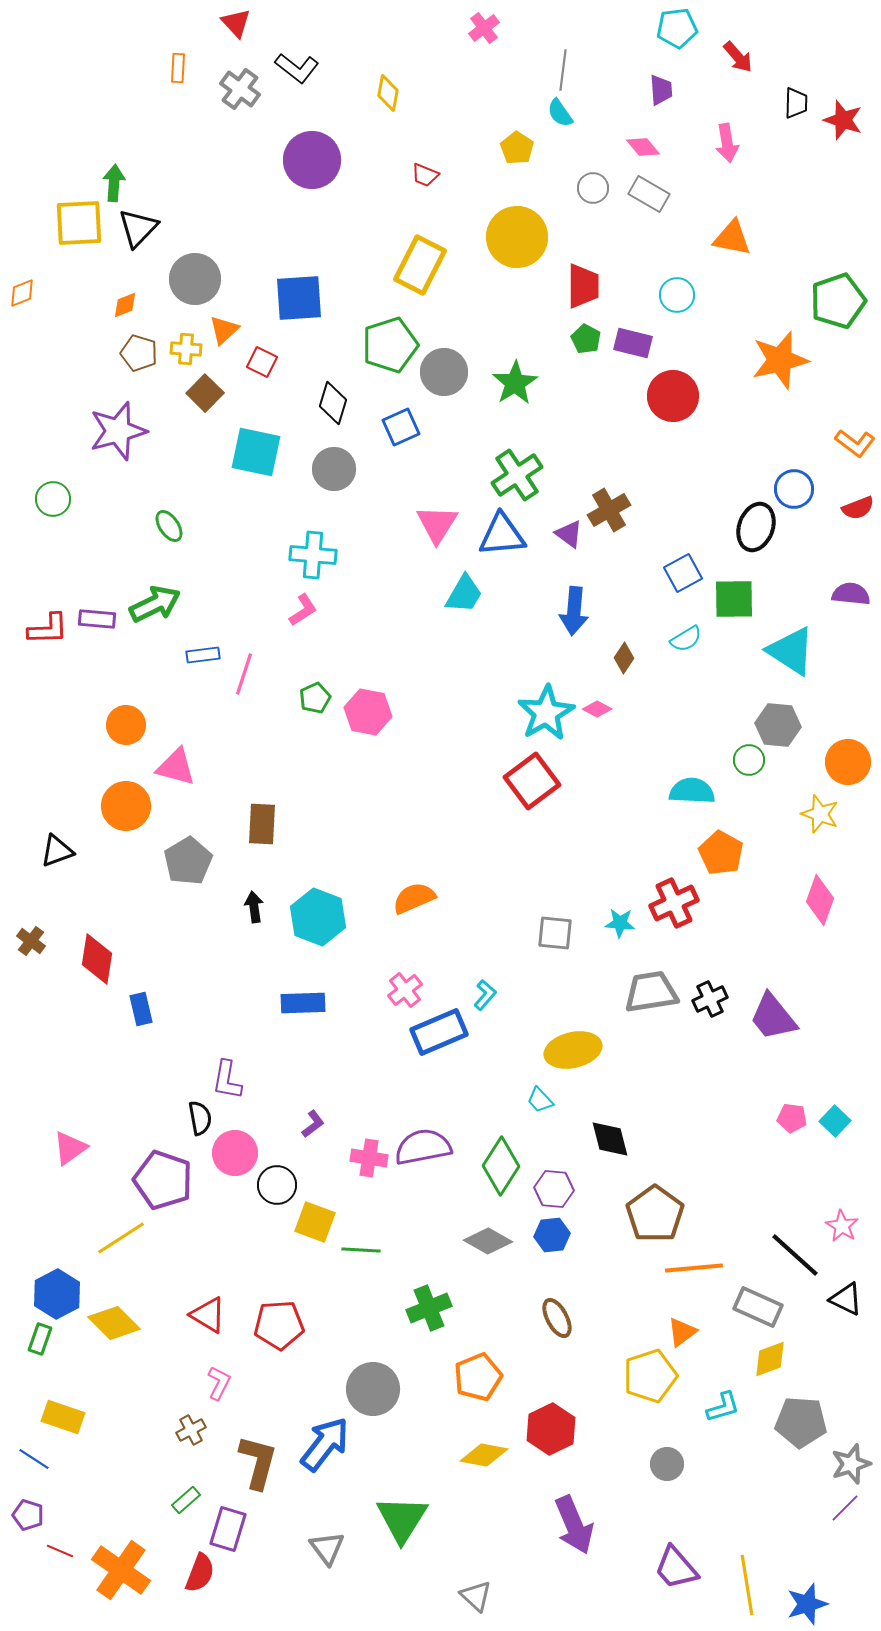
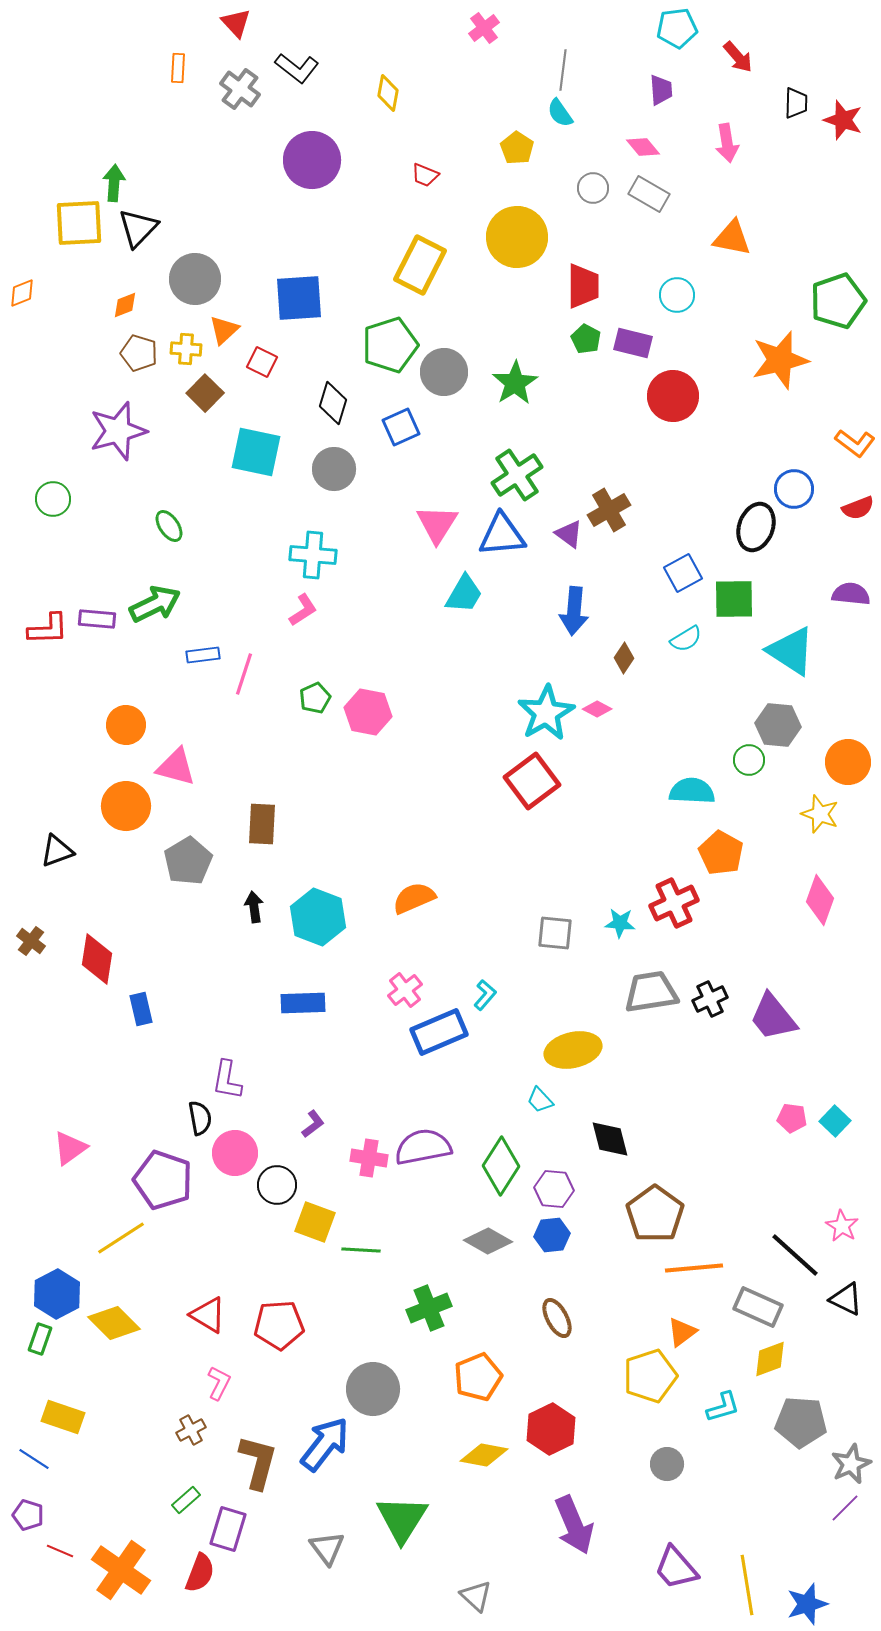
gray star at (851, 1464): rotated 6 degrees counterclockwise
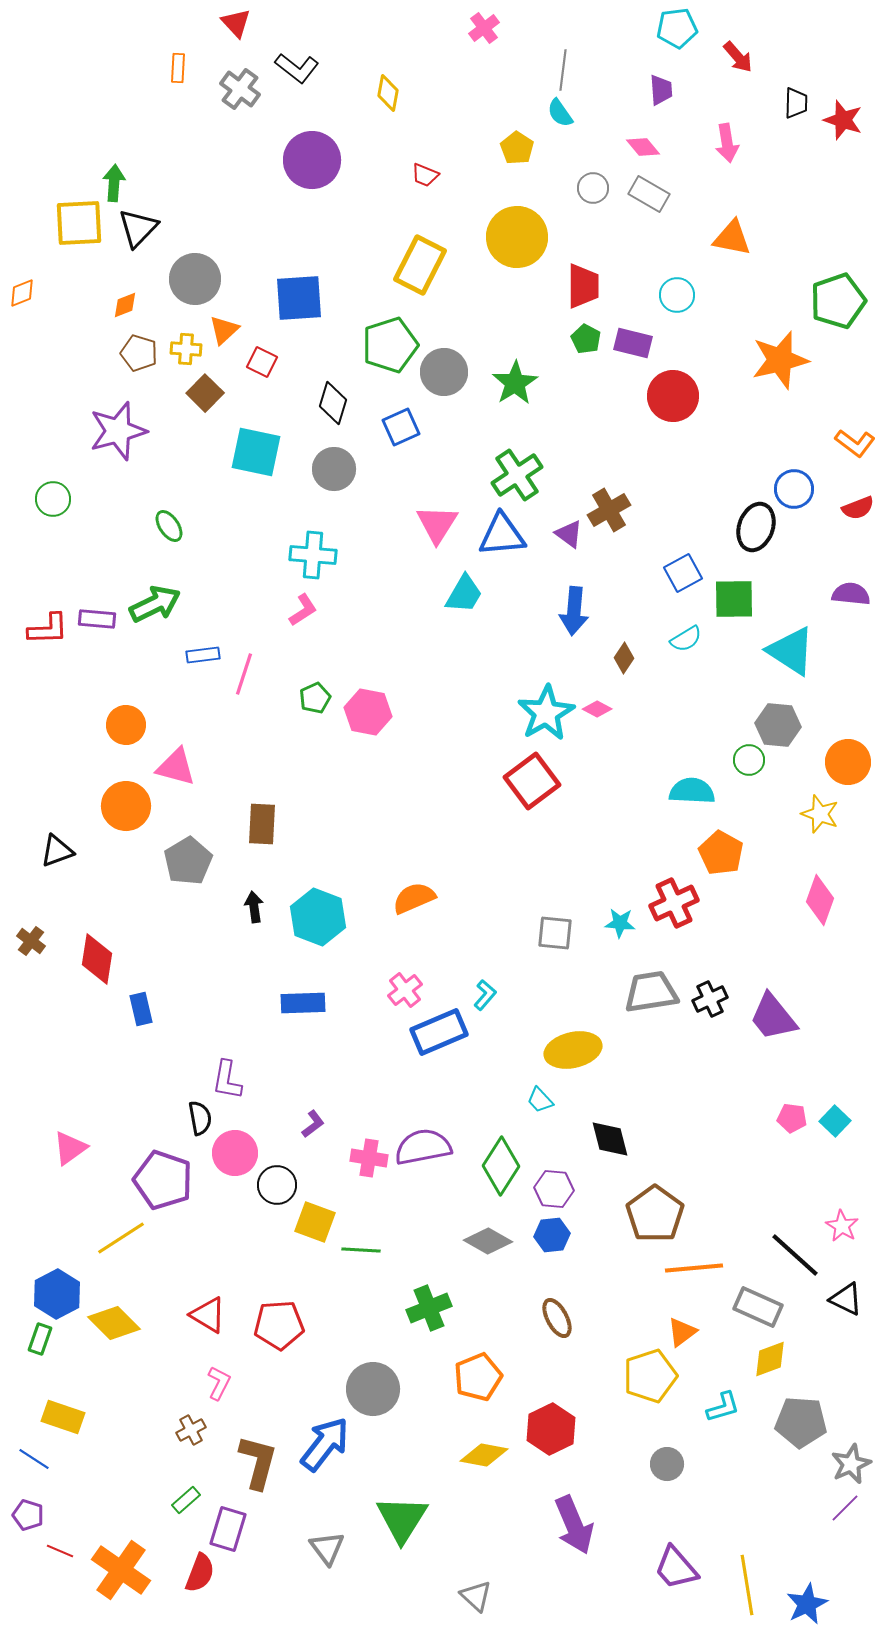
blue star at (807, 1604): rotated 9 degrees counterclockwise
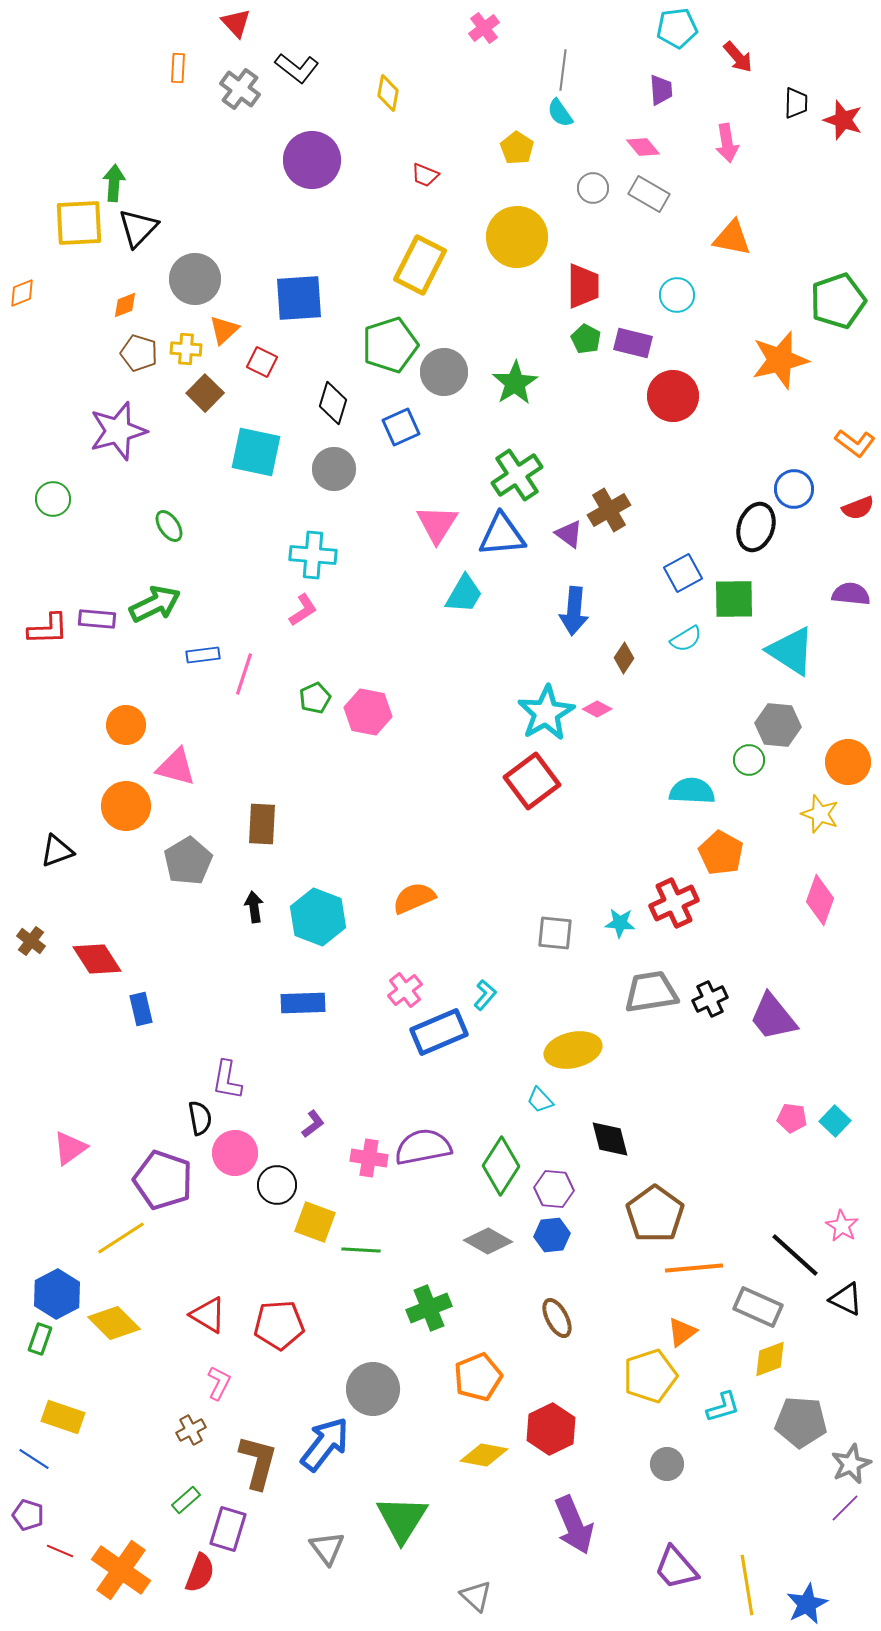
red diamond at (97, 959): rotated 42 degrees counterclockwise
